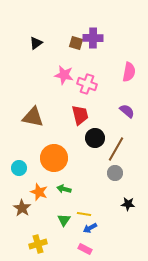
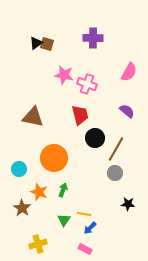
brown square: moved 29 px left, 1 px down
pink semicircle: rotated 18 degrees clockwise
cyan circle: moved 1 px down
green arrow: moved 1 px left, 1 px down; rotated 96 degrees clockwise
blue arrow: rotated 16 degrees counterclockwise
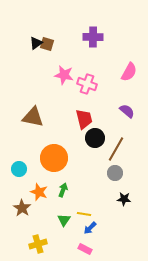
purple cross: moved 1 px up
red trapezoid: moved 4 px right, 4 px down
black star: moved 4 px left, 5 px up
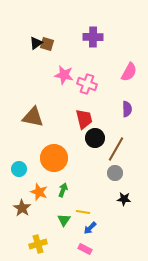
purple semicircle: moved 2 px up; rotated 49 degrees clockwise
yellow line: moved 1 px left, 2 px up
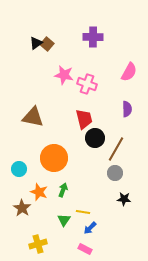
brown square: rotated 24 degrees clockwise
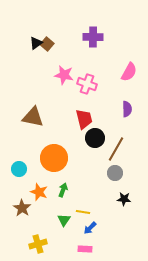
pink rectangle: rotated 24 degrees counterclockwise
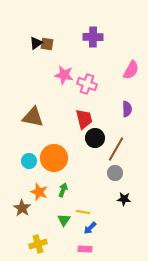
brown square: rotated 32 degrees counterclockwise
pink semicircle: moved 2 px right, 2 px up
cyan circle: moved 10 px right, 8 px up
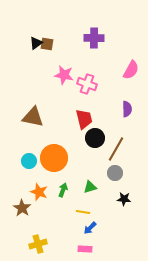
purple cross: moved 1 px right, 1 px down
green triangle: moved 26 px right, 33 px up; rotated 40 degrees clockwise
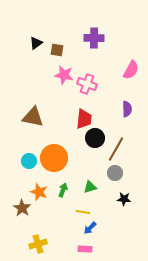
brown square: moved 10 px right, 6 px down
red trapezoid: rotated 20 degrees clockwise
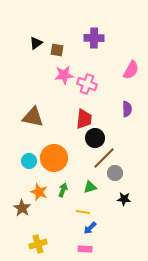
pink star: rotated 18 degrees counterclockwise
brown line: moved 12 px left, 9 px down; rotated 15 degrees clockwise
